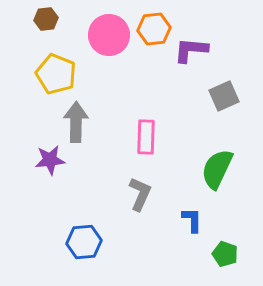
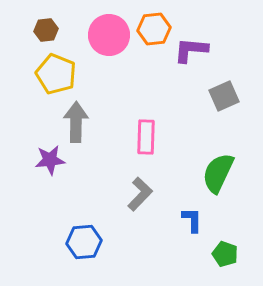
brown hexagon: moved 11 px down
green semicircle: moved 1 px right, 4 px down
gray L-shape: rotated 20 degrees clockwise
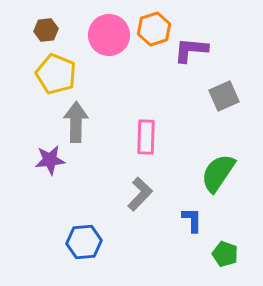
orange hexagon: rotated 12 degrees counterclockwise
green semicircle: rotated 9 degrees clockwise
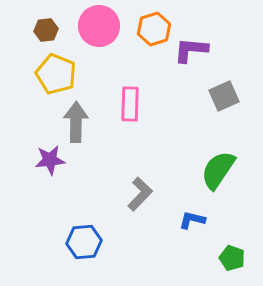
pink circle: moved 10 px left, 9 px up
pink rectangle: moved 16 px left, 33 px up
green semicircle: moved 3 px up
blue L-shape: rotated 76 degrees counterclockwise
green pentagon: moved 7 px right, 4 px down
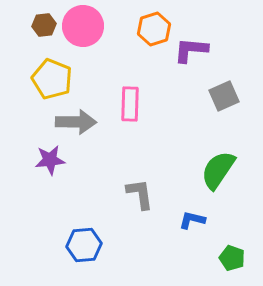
pink circle: moved 16 px left
brown hexagon: moved 2 px left, 5 px up
yellow pentagon: moved 4 px left, 5 px down
gray arrow: rotated 90 degrees clockwise
gray L-shape: rotated 52 degrees counterclockwise
blue hexagon: moved 3 px down
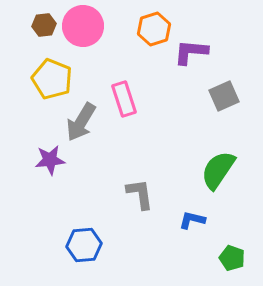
purple L-shape: moved 2 px down
pink rectangle: moved 6 px left, 5 px up; rotated 20 degrees counterclockwise
gray arrow: moved 5 px right; rotated 120 degrees clockwise
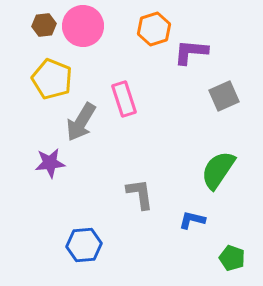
purple star: moved 3 px down
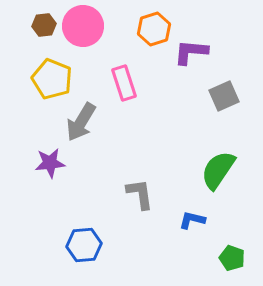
pink rectangle: moved 16 px up
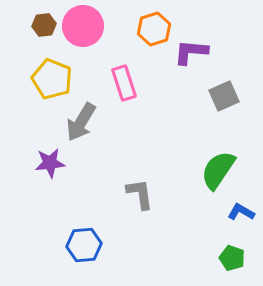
blue L-shape: moved 49 px right, 8 px up; rotated 16 degrees clockwise
